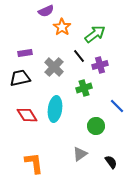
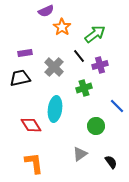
red diamond: moved 4 px right, 10 px down
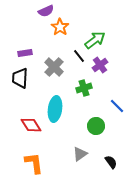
orange star: moved 2 px left
green arrow: moved 6 px down
purple cross: rotated 21 degrees counterclockwise
black trapezoid: rotated 75 degrees counterclockwise
